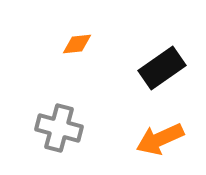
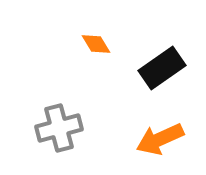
orange diamond: moved 19 px right; rotated 64 degrees clockwise
gray cross: rotated 30 degrees counterclockwise
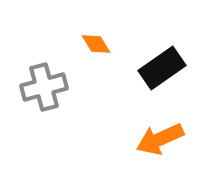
gray cross: moved 15 px left, 41 px up
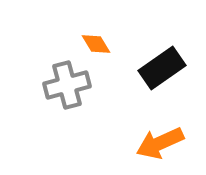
gray cross: moved 23 px right, 2 px up
orange arrow: moved 4 px down
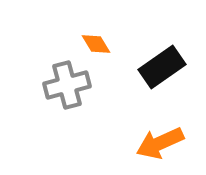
black rectangle: moved 1 px up
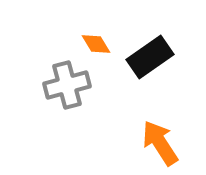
black rectangle: moved 12 px left, 10 px up
orange arrow: rotated 81 degrees clockwise
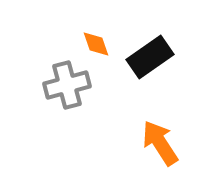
orange diamond: rotated 12 degrees clockwise
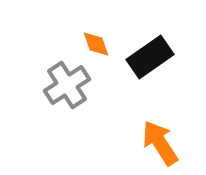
gray cross: rotated 18 degrees counterclockwise
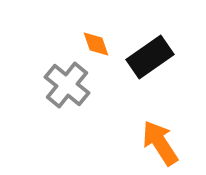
gray cross: rotated 18 degrees counterclockwise
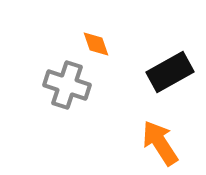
black rectangle: moved 20 px right, 15 px down; rotated 6 degrees clockwise
gray cross: rotated 21 degrees counterclockwise
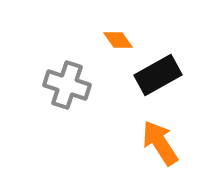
orange diamond: moved 22 px right, 4 px up; rotated 16 degrees counterclockwise
black rectangle: moved 12 px left, 3 px down
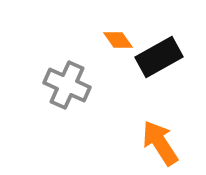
black rectangle: moved 1 px right, 18 px up
gray cross: rotated 6 degrees clockwise
